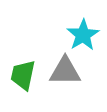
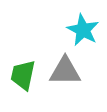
cyan star: moved 5 px up; rotated 12 degrees counterclockwise
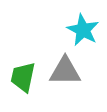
green trapezoid: moved 2 px down
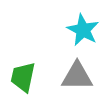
gray triangle: moved 12 px right, 5 px down
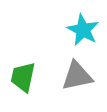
gray triangle: rotated 12 degrees counterclockwise
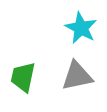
cyan star: moved 2 px left, 2 px up
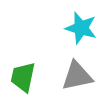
cyan star: rotated 12 degrees counterclockwise
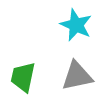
cyan star: moved 5 px left, 3 px up; rotated 8 degrees clockwise
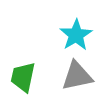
cyan star: moved 10 px down; rotated 16 degrees clockwise
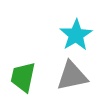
gray triangle: moved 5 px left
